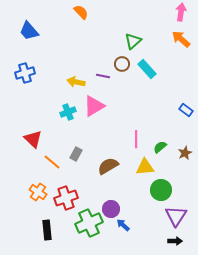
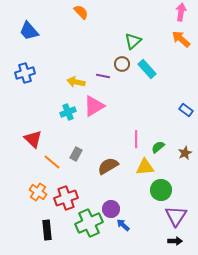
green semicircle: moved 2 px left
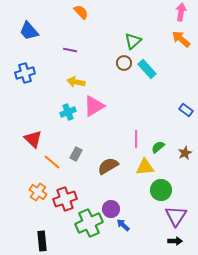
brown circle: moved 2 px right, 1 px up
purple line: moved 33 px left, 26 px up
red cross: moved 1 px left, 1 px down
black rectangle: moved 5 px left, 11 px down
